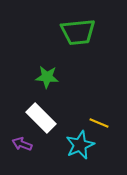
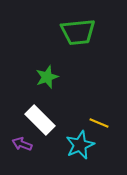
green star: rotated 25 degrees counterclockwise
white rectangle: moved 1 px left, 2 px down
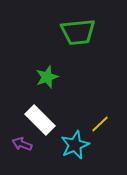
yellow line: moved 1 px right, 1 px down; rotated 66 degrees counterclockwise
cyan star: moved 5 px left
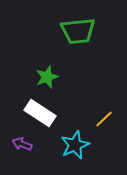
green trapezoid: moved 1 px up
white rectangle: moved 7 px up; rotated 12 degrees counterclockwise
yellow line: moved 4 px right, 5 px up
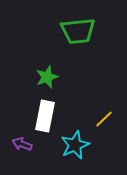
white rectangle: moved 5 px right, 3 px down; rotated 68 degrees clockwise
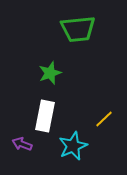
green trapezoid: moved 2 px up
green star: moved 3 px right, 4 px up
cyan star: moved 2 px left, 1 px down
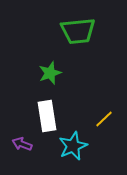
green trapezoid: moved 2 px down
white rectangle: moved 2 px right; rotated 20 degrees counterclockwise
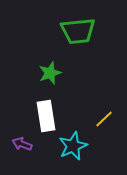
white rectangle: moved 1 px left
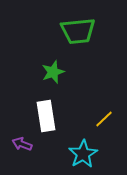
green star: moved 3 px right, 1 px up
cyan star: moved 10 px right, 8 px down; rotated 8 degrees counterclockwise
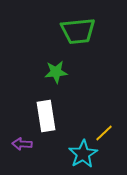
green star: moved 3 px right; rotated 15 degrees clockwise
yellow line: moved 14 px down
purple arrow: rotated 18 degrees counterclockwise
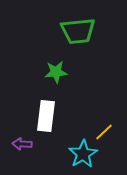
white rectangle: rotated 16 degrees clockwise
yellow line: moved 1 px up
